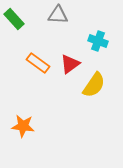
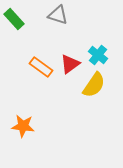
gray triangle: rotated 15 degrees clockwise
cyan cross: moved 14 px down; rotated 18 degrees clockwise
orange rectangle: moved 3 px right, 4 px down
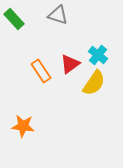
orange rectangle: moved 4 px down; rotated 20 degrees clockwise
yellow semicircle: moved 2 px up
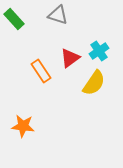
cyan cross: moved 1 px right, 4 px up; rotated 18 degrees clockwise
red triangle: moved 6 px up
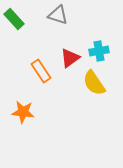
cyan cross: rotated 24 degrees clockwise
yellow semicircle: rotated 112 degrees clockwise
orange star: moved 14 px up
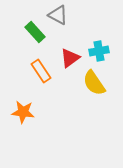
gray triangle: rotated 10 degrees clockwise
green rectangle: moved 21 px right, 13 px down
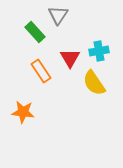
gray triangle: rotated 35 degrees clockwise
red triangle: rotated 25 degrees counterclockwise
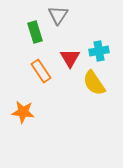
green rectangle: rotated 25 degrees clockwise
